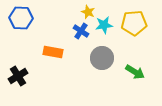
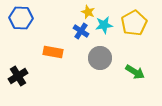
yellow pentagon: rotated 25 degrees counterclockwise
gray circle: moved 2 px left
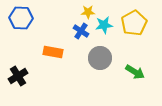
yellow star: rotated 24 degrees counterclockwise
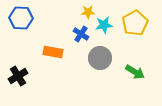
yellow pentagon: moved 1 px right
blue cross: moved 3 px down
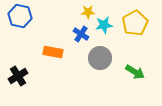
blue hexagon: moved 1 px left, 2 px up; rotated 10 degrees clockwise
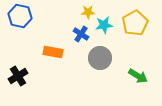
green arrow: moved 3 px right, 4 px down
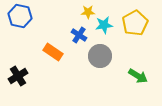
blue cross: moved 2 px left, 1 px down
orange rectangle: rotated 24 degrees clockwise
gray circle: moved 2 px up
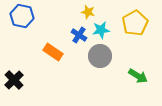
yellow star: rotated 16 degrees clockwise
blue hexagon: moved 2 px right
cyan star: moved 3 px left, 5 px down
black cross: moved 4 px left, 4 px down; rotated 12 degrees counterclockwise
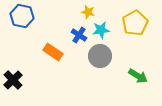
black cross: moved 1 px left
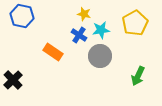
yellow star: moved 4 px left, 2 px down
green arrow: rotated 84 degrees clockwise
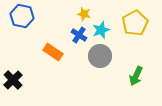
cyan star: rotated 12 degrees counterclockwise
green arrow: moved 2 px left
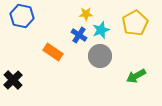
yellow star: moved 2 px right; rotated 16 degrees counterclockwise
green arrow: rotated 36 degrees clockwise
